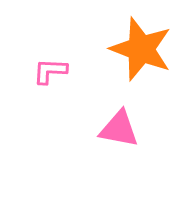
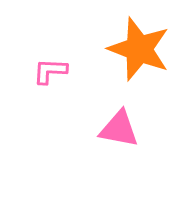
orange star: moved 2 px left
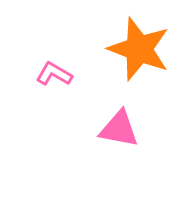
pink L-shape: moved 4 px right, 3 px down; rotated 27 degrees clockwise
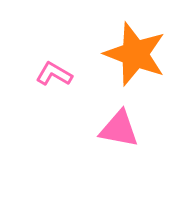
orange star: moved 4 px left, 5 px down
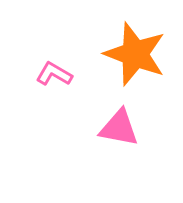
pink triangle: moved 1 px up
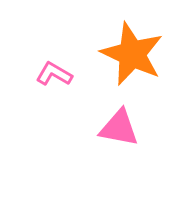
orange star: moved 3 px left; rotated 4 degrees clockwise
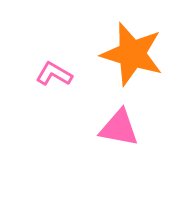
orange star: rotated 8 degrees counterclockwise
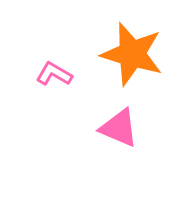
pink triangle: rotated 12 degrees clockwise
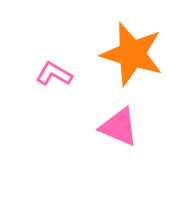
pink triangle: moved 1 px up
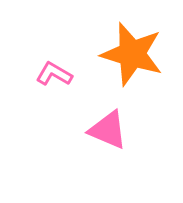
pink triangle: moved 11 px left, 3 px down
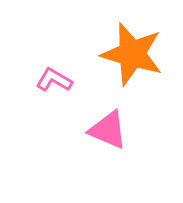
pink L-shape: moved 6 px down
